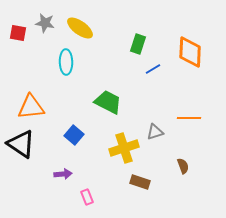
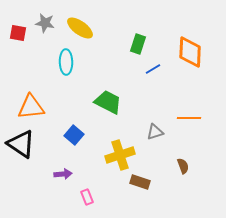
yellow cross: moved 4 px left, 7 px down
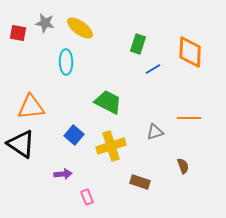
yellow cross: moved 9 px left, 9 px up
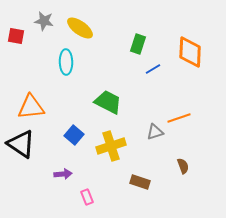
gray star: moved 1 px left, 2 px up
red square: moved 2 px left, 3 px down
orange line: moved 10 px left; rotated 20 degrees counterclockwise
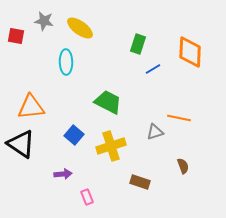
orange line: rotated 30 degrees clockwise
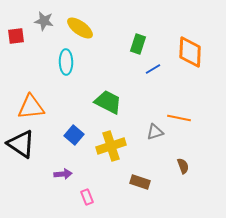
red square: rotated 18 degrees counterclockwise
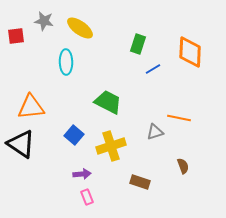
purple arrow: moved 19 px right
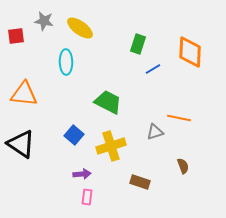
orange triangle: moved 7 px left, 13 px up; rotated 12 degrees clockwise
pink rectangle: rotated 28 degrees clockwise
